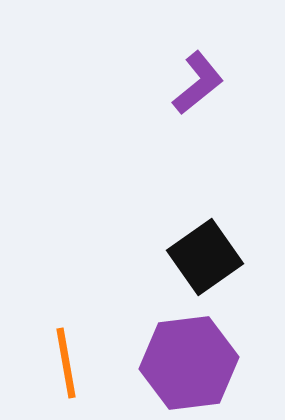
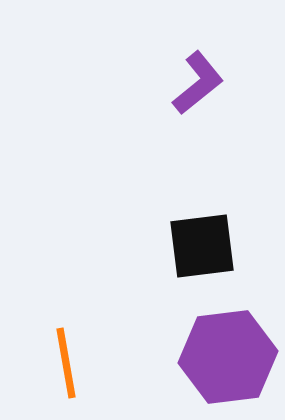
black square: moved 3 px left, 11 px up; rotated 28 degrees clockwise
purple hexagon: moved 39 px right, 6 px up
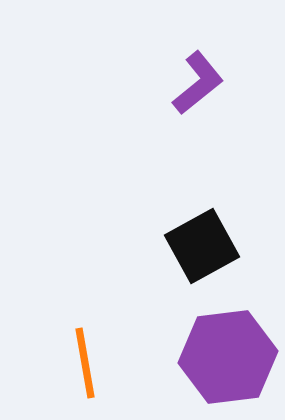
black square: rotated 22 degrees counterclockwise
orange line: moved 19 px right
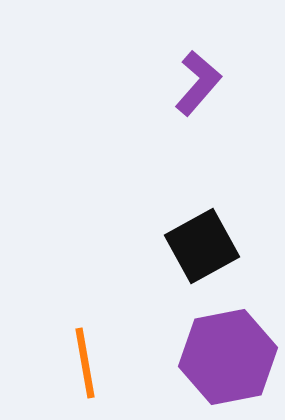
purple L-shape: rotated 10 degrees counterclockwise
purple hexagon: rotated 4 degrees counterclockwise
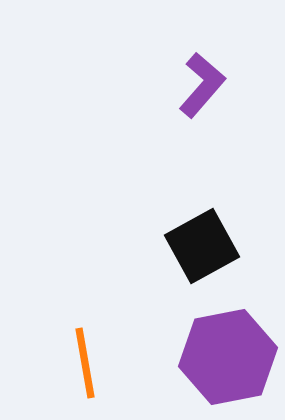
purple L-shape: moved 4 px right, 2 px down
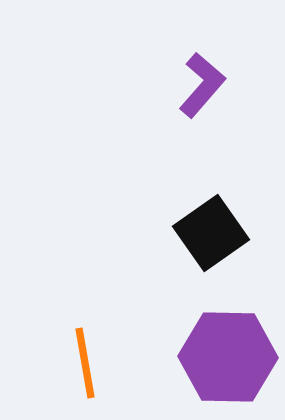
black square: moved 9 px right, 13 px up; rotated 6 degrees counterclockwise
purple hexagon: rotated 12 degrees clockwise
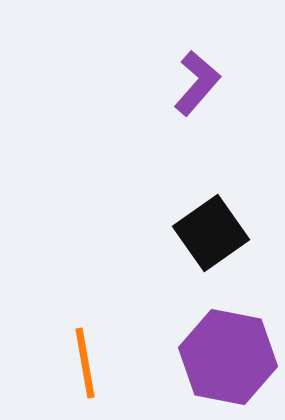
purple L-shape: moved 5 px left, 2 px up
purple hexagon: rotated 10 degrees clockwise
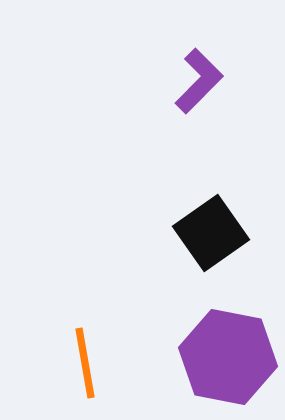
purple L-shape: moved 2 px right, 2 px up; rotated 4 degrees clockwise
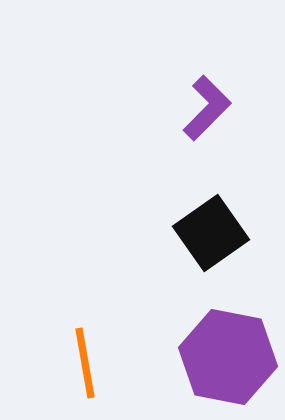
purple L-shape: moved 8 px right, 27 px down
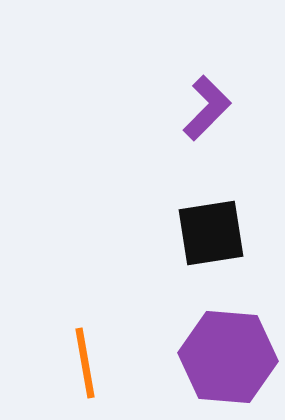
black square: rotated 26 degrees clockwise
purple hexagon: rotated 6 degrees counterclockwise
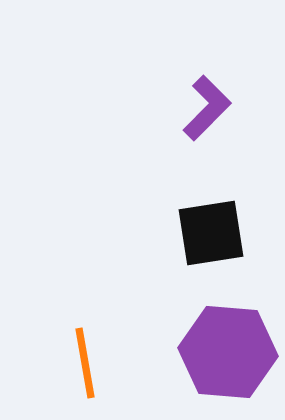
purple hexagon: moved 5 px up
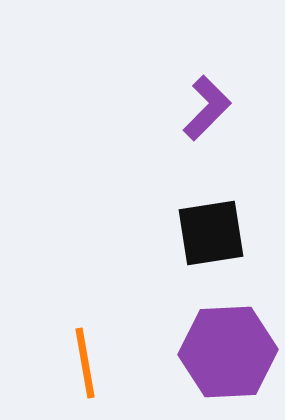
purple hexagon: rotated 8 degrees counterclockwise
